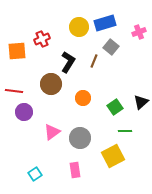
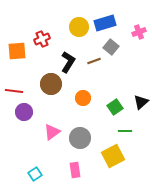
brown line: rotated 48 degrees clockwise
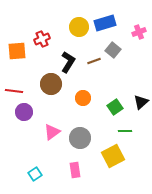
gray square: moved 2 px right, 3 px down
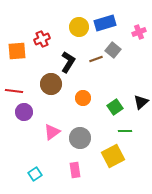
brown line: moved 2 px right, 2 px up
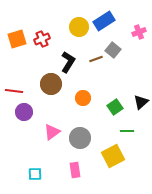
blue rectangle: moved 1 px left, 2 px up; rotated 15 degrees counterclockwise
orange square: moved 12 px up; rotated 12 degrees counterclockwise
green line: moved 2 px right
cyan square: rotated 32 degrees clockwise
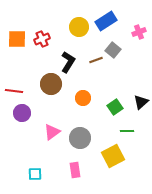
blue rectangle: moved 2 px right
orange square: rotated 18 degrees clockwise
brown line: moved 1 px down
purple circle: moved 2 px left, 1 px down
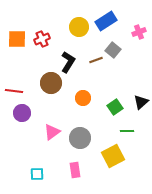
brown circle: moved 1 px up
cyan square: moved 2 px right
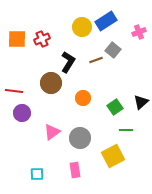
yellow circle: moved 3 px right
green line: moved 1 px left, 1 px up
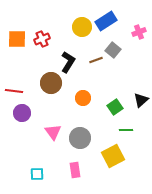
black triangle: moved 2 px up
pink triangle: moved 1 px right; rotated 30 degrees counterclockwise
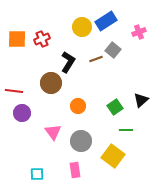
brown line: moved 1 px up
orange circle: moved 5 px left, 8 px down
gray circle: moved 1 px right, 3 px down
yellow square: rotated 25 degrees counterclockwise
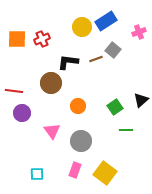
black L-shape: rotated 115 degrees counterclockwise
pink triangle: moved 1 px left, 1 px up
yellow square: moved 8 px left, 17 px down
pink rectangle: rotated 28 degrees clockwise
